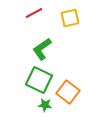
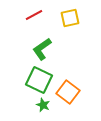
red line: moved 2 px down
green star: moved 2 px left; rotated 16 degrees clockwise
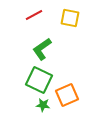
yellow square: rotated 24 degrees clockwise
orange square: moved 1 px left, 3 px down; rotated 30 degrees clockwise
green star: rotated 16 degrees counterclockwise
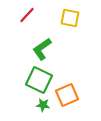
red line: moved 7 px left; rotated 18 degrees counterclockwise
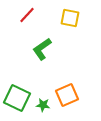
green square: moved 22 px left, 18 px down
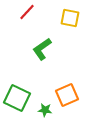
red line: moved 3 px up
green star: moved 2 px right, 5 px down
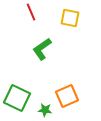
red line: moved 4 px right; rotated 66 degrees counterclockwise
orange square: moved 1 px down
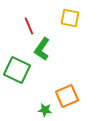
red line: moved 2 px left, 14 px down
green L-shape: rotated 20 degrees counterclockwise
green square: moved 28 px up
